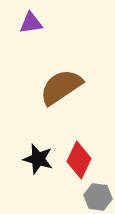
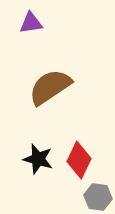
brown semicircle: moved 11 px left
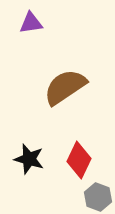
brown semicircle: moved 15 px right
black star: moved 9 px left
gray hexagon: rotated 12 degrees clockwise
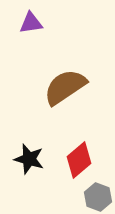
red diamond: rotated 24 degrees clockwise
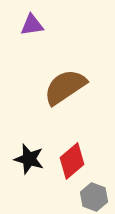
purple triangle: moved 1 px right, 2 px down
red diamond: moved 7 px left, 1 px down
gray hexagon: moved 4 px left
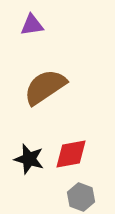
brown semicircle: moved 20 px left
red diamond: moved 1 px left, 7 px up; rotated 30 degrees clockwise
gray hexagon: moved 13 px left
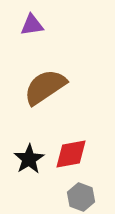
black star: rotated 24 degrees clockwise
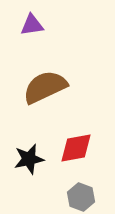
brown semicircle: rotated 9 degrees clockwise
red diamond: moved 5 px right, 6 px up
black star: rotated 20 degrees clockwise
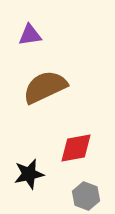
purple triangle: moved 2 px left, 10 px down
black star: moved 15 px down
gray hexagon: moved 5 px right, 1 px up
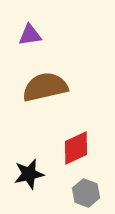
brown semicircle: rotated 12 degrees clockwise
red diamond: rotated 15 degrees counterclockwise
gray hexagon: moved 3 px up
